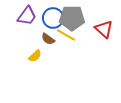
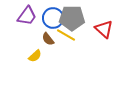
brown semicircle: rotated 16 degrees clockwise
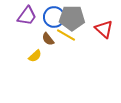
blue circle: moved 1 px right, 1 px up
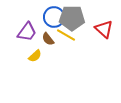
purple trapezoid: moved 16 px down
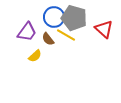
gray pentagon: moved 2 px right; rotated 15 degrees clockwise
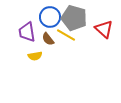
blue circle: moved 4 px left
purple trapezoid: rotated 135 degrees clockwise
yellow semicircle: rotated 32 degrees clockwise
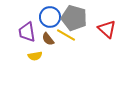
red triangle: moved 3 px right
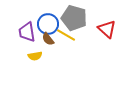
blue circle: moved 2 px left, 7 px down
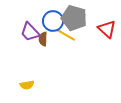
blue circle: moved 5 px right, 3 px up
purple trapezoid: moved 3 px right; rotated 35 degrees counterclockwise
brown semicircle: moved 5 px left; rotated 40 degrees clockwise
yellow semicircle: moved 8 px left, 29 px down
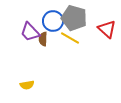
yellow line: moved 4 px right, 3 px down
